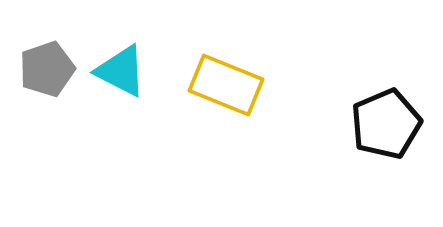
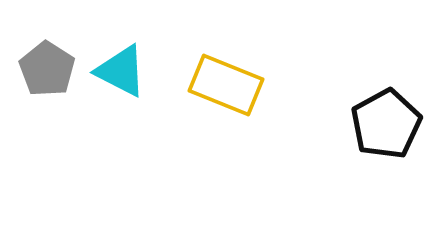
gray pentagon: rotated 20 degrees counterclockwise
black pentagon: rotated 6 degrees counterclockwise
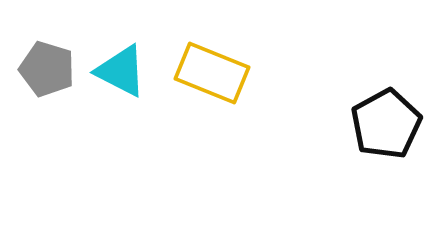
gray pentagon: rotated 16 degrees counterclockwise
yellow rectangle: moved 14 px left, 12 px up
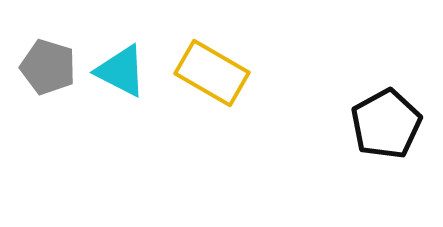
gray pentagon: moved 1 px right, 2 px up
yellow rectangle: rotated 8 degrees clockwise
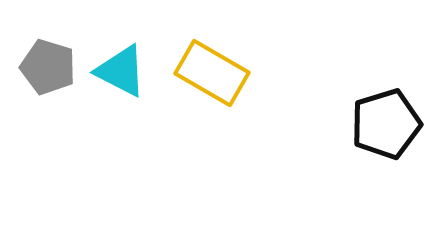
black pentagon: rotated 12 degrees clockwise
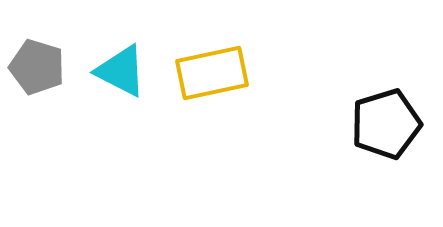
gray pentagon: moved 11 px left
yellow rectangle: rotated 42 degrees counterclockwise
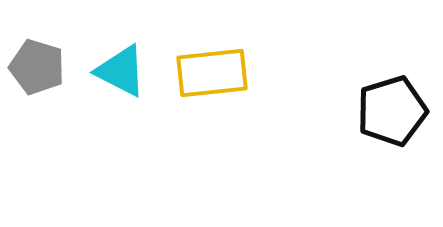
yellow rectangle: rotated 6 degrees clockwise
black pentagon: moved 6 px right, 13 px up
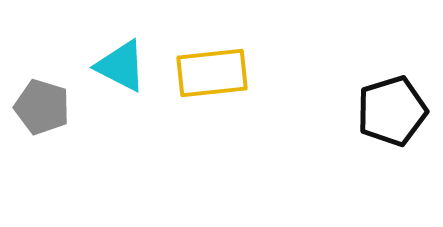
gray pentagon: moved 5 px right, 40 px down
cyan triangle: moved 5 px up
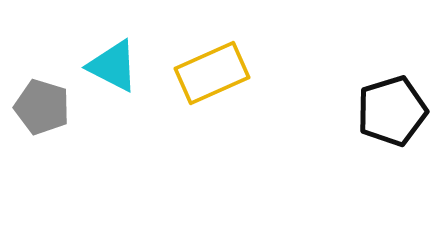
cyan triangle: moved 8 px left
yellow rectangle: rotated 18 degrees counterclockwise
